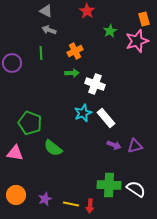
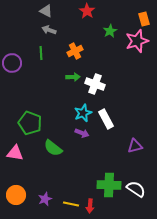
green arrow: moved 1 px right, 4 px down
white rectangle: moved 1 px down; rotated 12 degrees clockwise
purple arrow: moved 32 px left, 12 px up
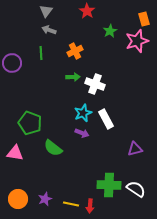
gray triangle: rotated 40 degrees clockwise
purple triangle: moved 3 px down
orange circle: moved 2 px right, 4 px down
